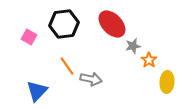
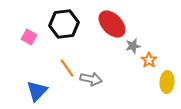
orange line: moved 2 px down
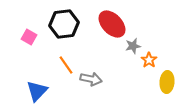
orange line: moved 1 px left, 3 px up
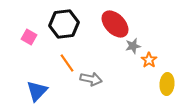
red ellipse: moved 3 px right
orange line: moved 1 px right, 2 px up
yellow ellipse: moved 2 px down
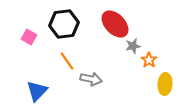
orange line: moved 2 px up
yellow ellipse: moved 2 px left
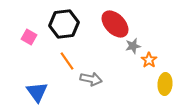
blue triangle: moved 1 px down; rotated 20 degrees counterclockwise
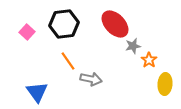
pink square: moved 2 px left, 5 px up; rotated 14 degrees clockwise
orange line: moved 1 px right
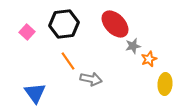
orange star: moved 1 px up; rotated 14 degrees clockwise
blue triangle: moved 2 px left, 1 px down
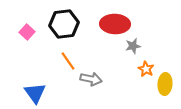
red ellipse: rotated 44 degrees counterclockwise
orange star: moved 3 px left, 10 px down; rotated 21 degrees counterclockwise
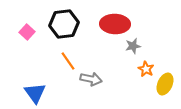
yellow ellipse: rotated 20 degrees clockwise
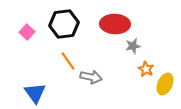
gray arrow: moved 2 px up
